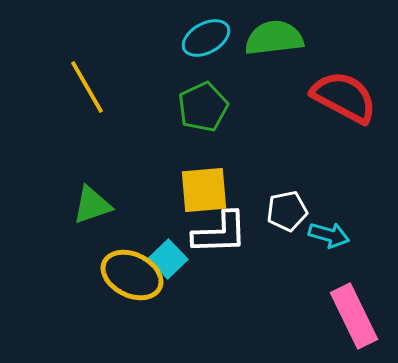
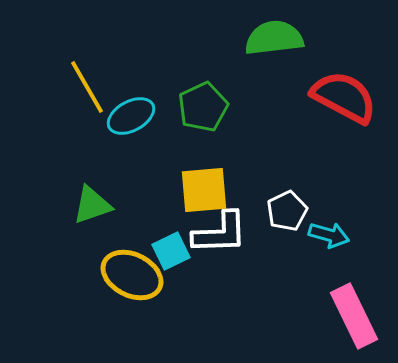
cyan ellipse: moved 75 px left, 78 px down
white pentagon: rotated 15 degrees counterclockwise
cyan square: moved 3 px right, 8 px up; rotated 18 degrees clockwise
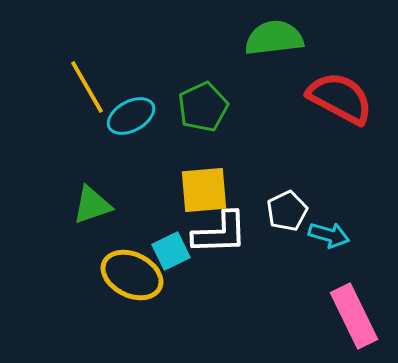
red semicircle: moved 4 px left, 1 px down
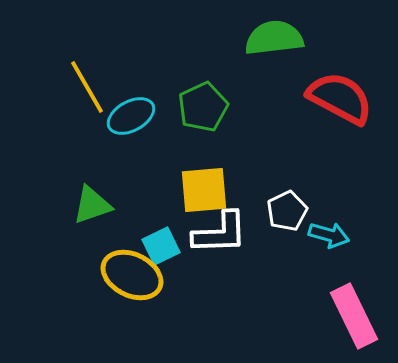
cyan square: moved 10 px left, 5 px up
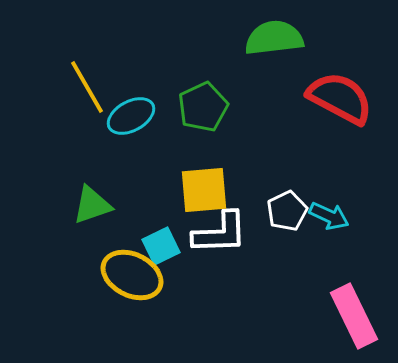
cyan arrow: moved 19 px up; rotated 9 degrees clockwise
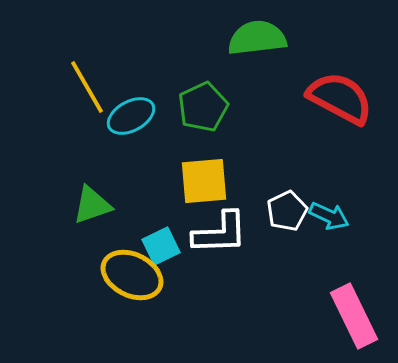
green semicircle: moved 17 px left
yellow square: moved 9 px up
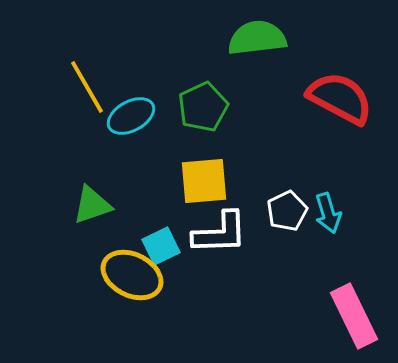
cyan arrow: moved 1 px left, 3 px up; rotated 48 degrees clockwise
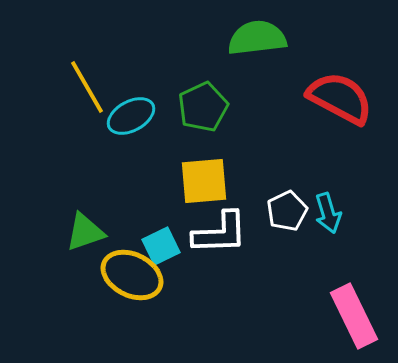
green triangle: moved 7 px left, 27 px down
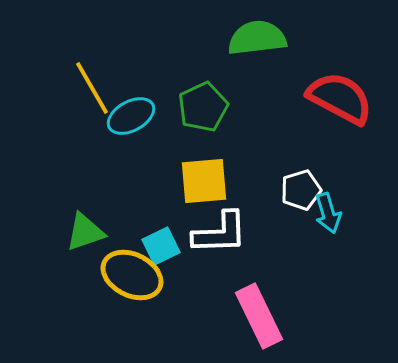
yellow line: moved 5 px right, 1 px down
white pentagon: moved 14 px right, 21 px up; rotated 9 degrees clockwise
pink rectangle: moved 95 px left
